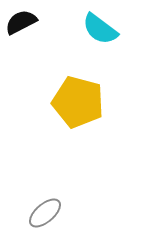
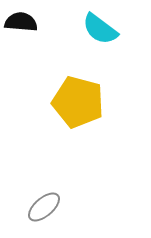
black semicircle: rotated 32 degrees clockwise
gray ellipse: moved 1 px left, 6 px up
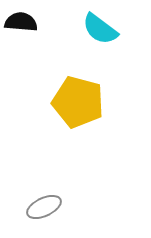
gray ellipse: rotated 16 degrees clockwise
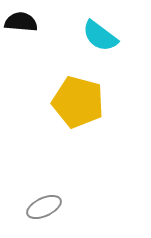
cyan semicircle: moved 7 px down
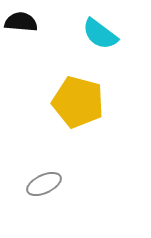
cyan semicircle: moved 2 px up
gray ellipse: moved 23 px up
